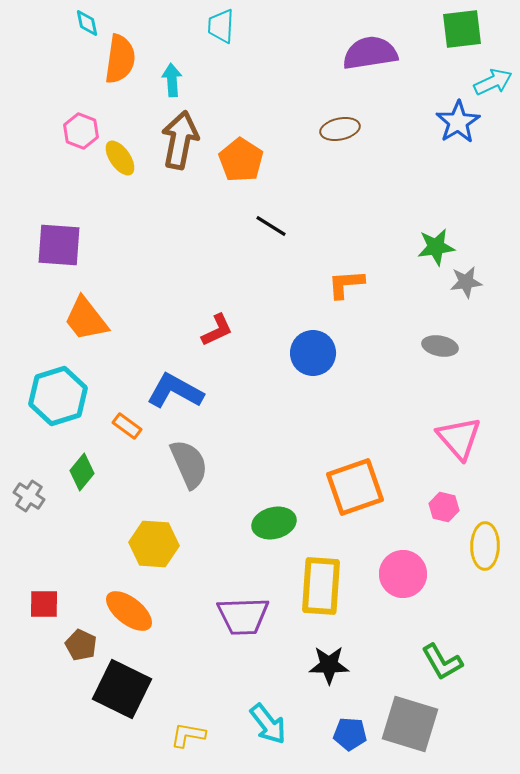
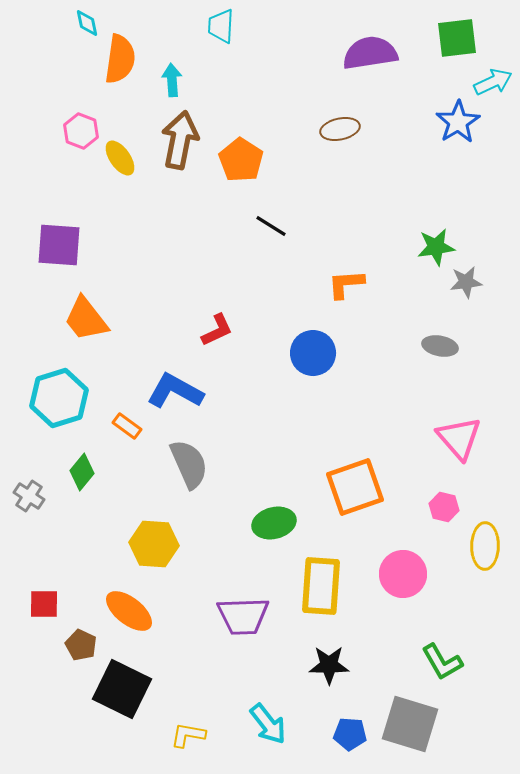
green square at (462, 29): moved 5 px left, 9 px down
cyan hexagon at (58, 396): moved 1 px right, 2 px down
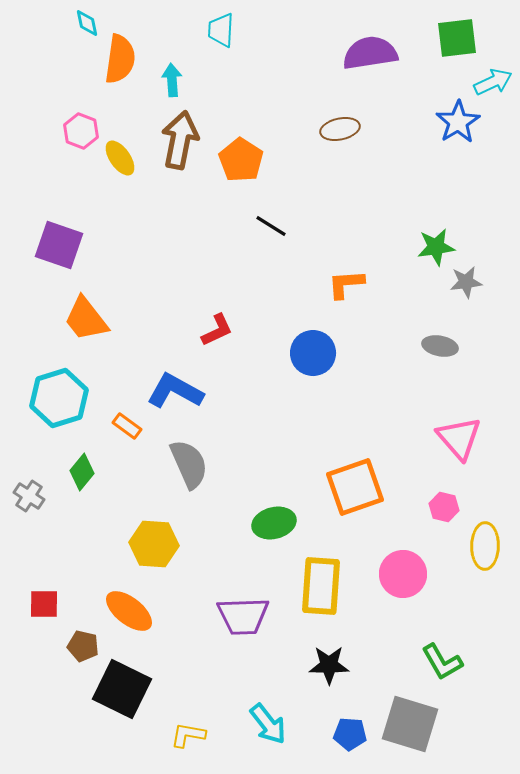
cyan trapezoid at (221, 26): moved 4 px down
purple square at (59, 245): rotated 15 degrees clockwise
brown pentagon at (81, 645): moved 2 px right, 1 px down; rotated 12 degrees counterclockwise
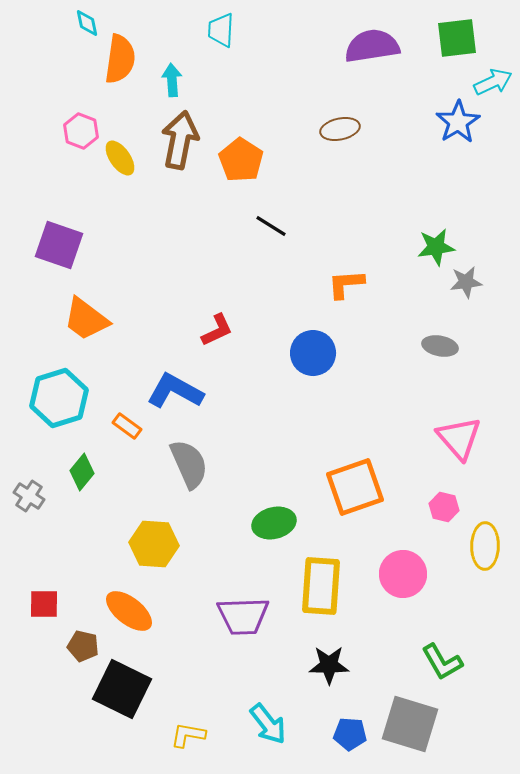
purple semicircle at (370, 53): moved 2 px right, 7 px up
orange trapezoid at (86, 319): rotated 15 degrees counterclockwise
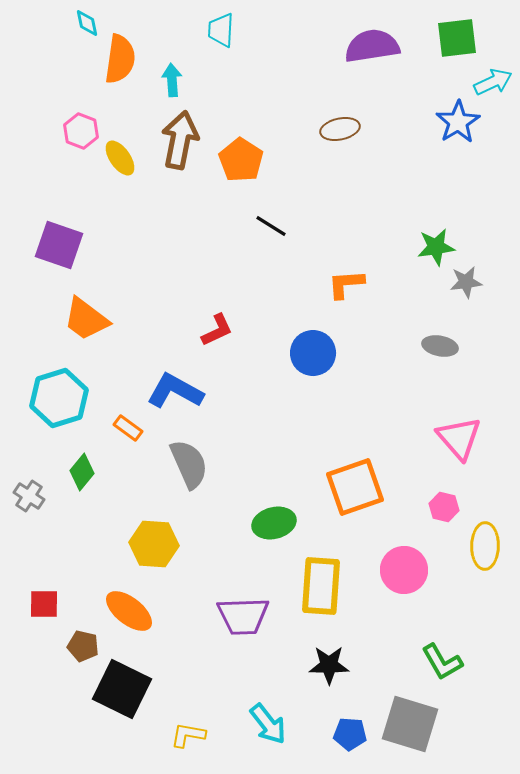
orange rectangle at (127, 426): moved 1 px right, 2 px down
pink circle at (403, 574): moved 1 px right, 4 px up
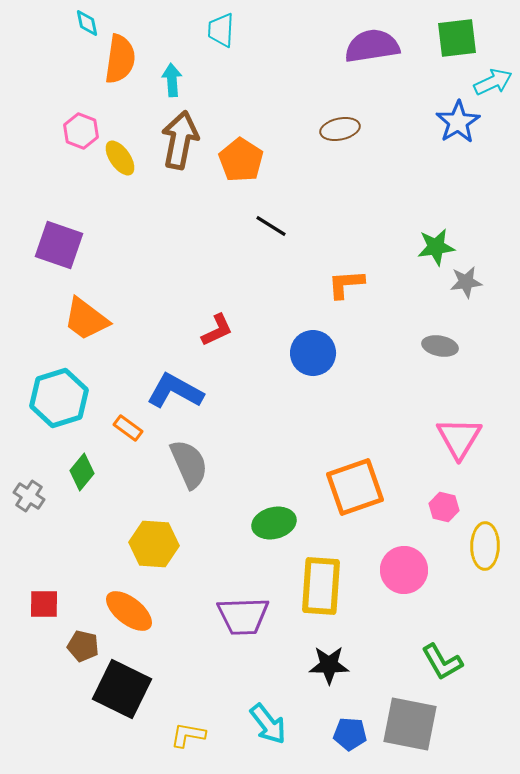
pink triangle at (459, 438): rotated 12 degrees clockwise
gray square at (410, 724): rotated 6 degrees counterclockwise
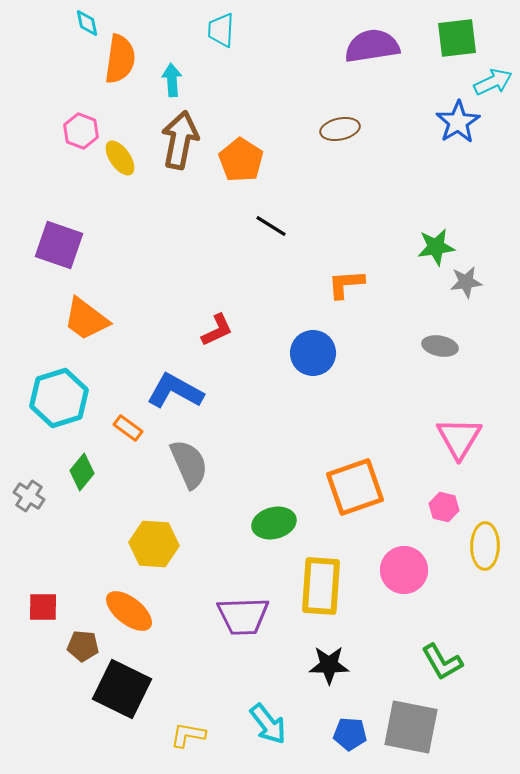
red square at (44, 604): moved 1 px left, 3 px down
brown pentagon at (83, 646): rotated 8 degrees counterclockwise
gray square at (410, 724): moved 1 px right, 3 px down
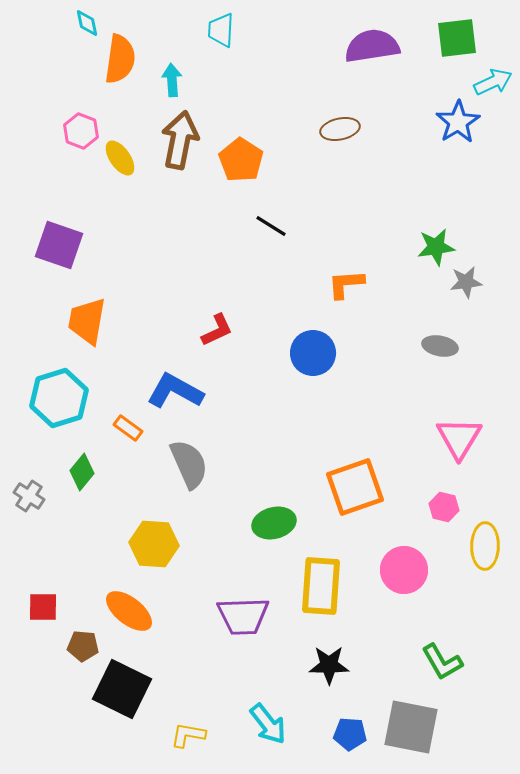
orange trapezoid at (86, 319): moved 1 px right, 2 px down; rotated 63 degrees clockwise
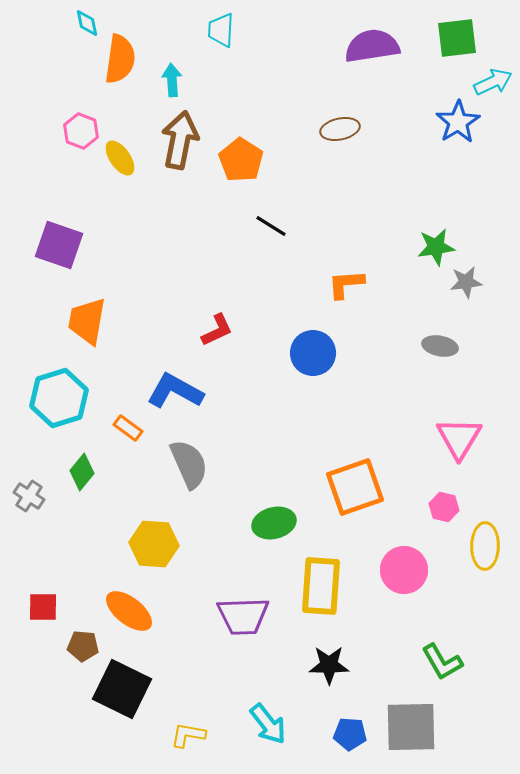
gray square at (411, 727): rotated 12 degrees counterclockwise
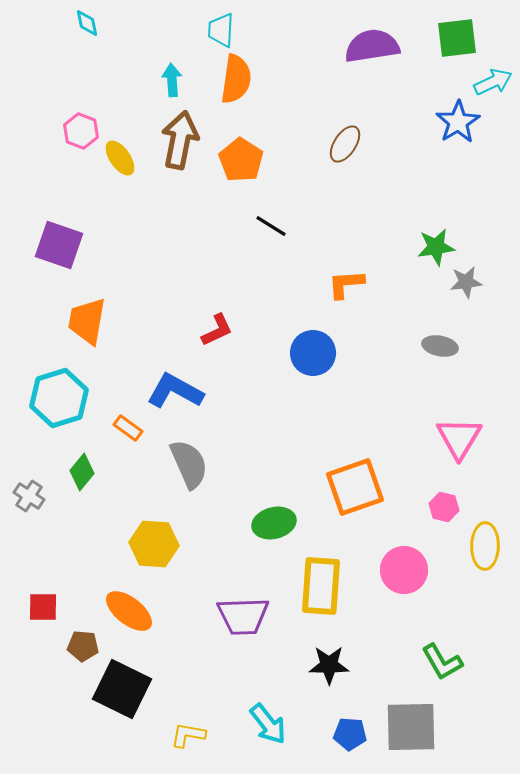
orange semicircle at (120, 59): moved 116 px right, 20 px down
brown ellipse at (340, 129): moved 5 px right, 15 px down; rotated 45 degrees counterclockwise
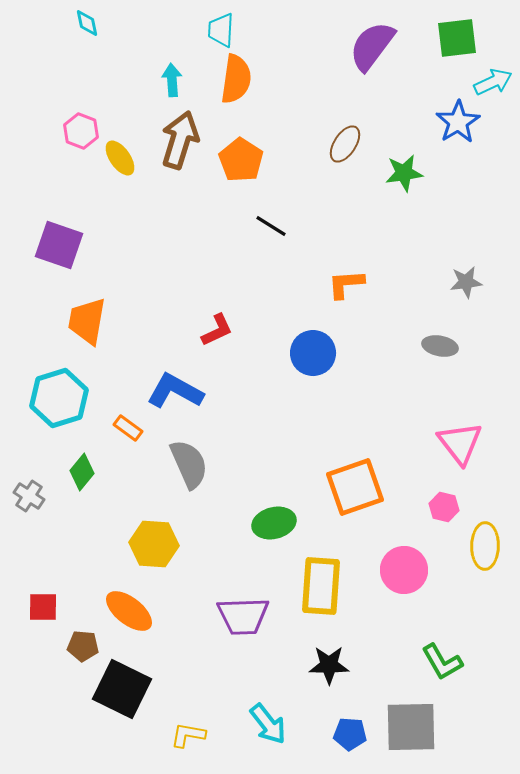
purple semicircle at (372, 46): rotated 44 degrees counterclockwise
brown arrow at (180, 140): rotated 6 degrees clockwise
green star at (436, 247): moved 32 px left, 74 px up
pink triangle at (459, 438): moved 1 px right, 5 px down; rotated 9 degrees counterclockwise
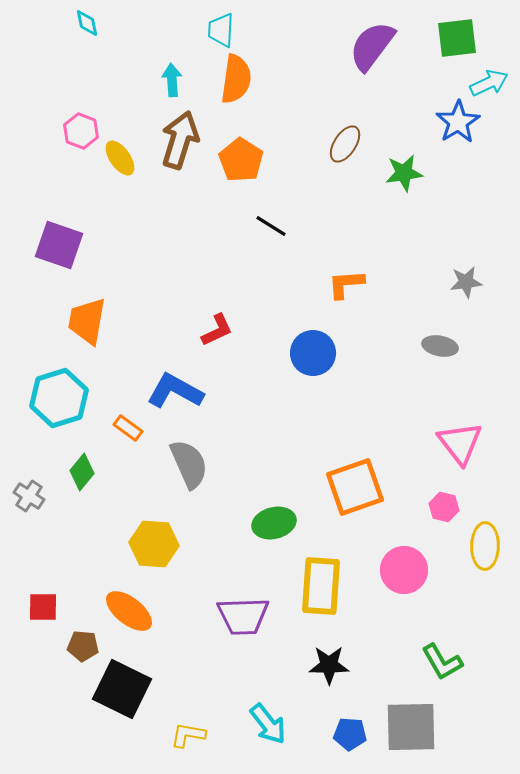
cyan arrow at (493, 82): moved 4 px left, 1 px down
